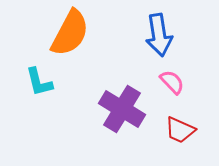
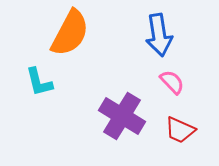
purple cross: moved 7 px down
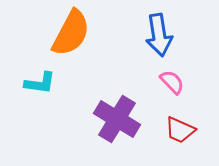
orange semicircle: moved 1 px right
cyan L-shape: moved 1 px right, 1 px down; rotated 68 degrees counterclockwise
purple cross: moved 5 px left, 3 px down
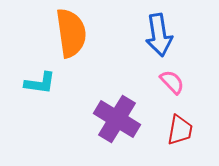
orange semicircle: rotated 36 degrees counterclockwise
red trapezoid: rotated 104 degrees counterclockwise
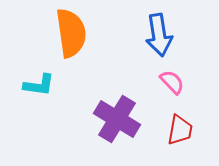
cyan L-shape: moved 1 px left, 2 px down
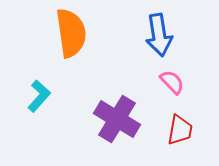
cyan L-shape: moved 11 px down; rotated 56 degrees counterclockwise
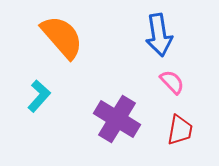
orange semicircle: moved 9 px left, 4 px down; rotated 33 degrees counterclockwise
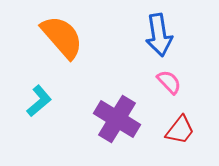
pink semicircle: moved 3 px left
cyan L-shape: moved 5 px down; rotated 8 degrees clockwise
red trapezoid: rotated 28 degrees clockwise
